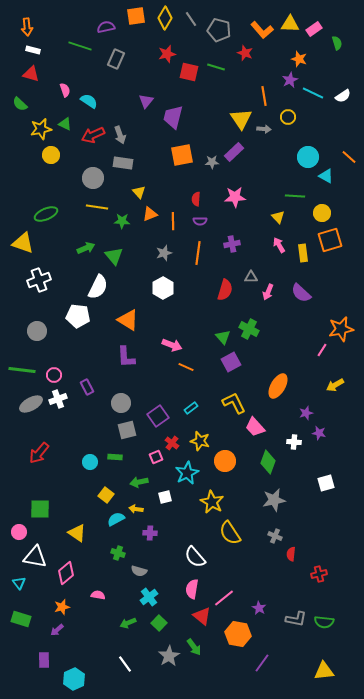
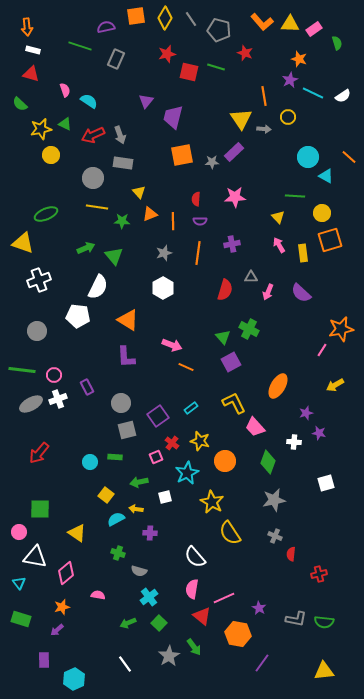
orange L-shape at (262, 30): moved 8 px up
pink line at (224, 598): rotated 15 degrees clockwise
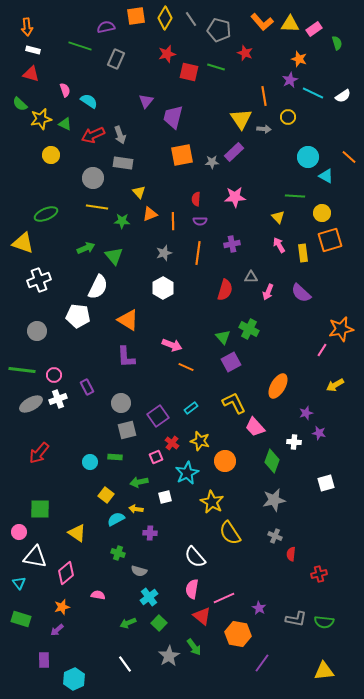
yellow star at (41, 129): moved 10 px up
green diamond at (268, 462): moved 4 px right, 1 px up
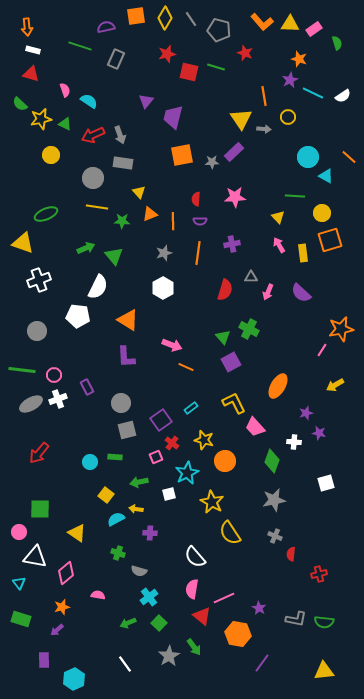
purple square at (158, 416): moved 3 px right, 4 px down
yellow star at (200, 441): moved 4 px right, 1 px up
white square at (165, 497): moved 4 px right, 3 px up
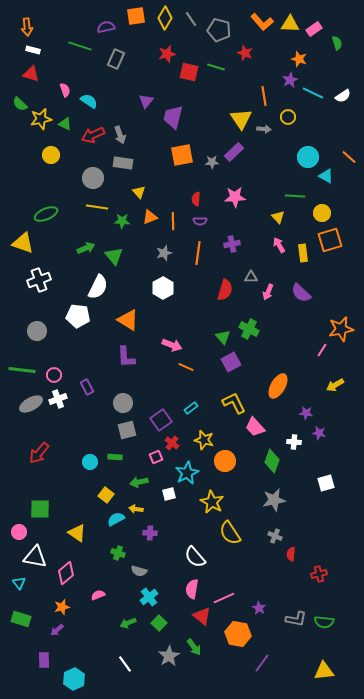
orange triangle at (150, 214): moved 3 px down
gray circle at (121, 403): moved 2 px right
purple star at (306, 413): rotated 24 degrees clockwise
pink semicircle at (98, 595): rotated 32 degrees counterclockwise
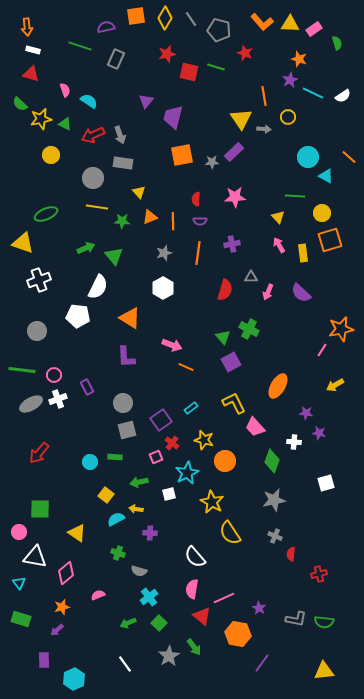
orange triangle at (128, 320): moved 2 px right, 2 px up
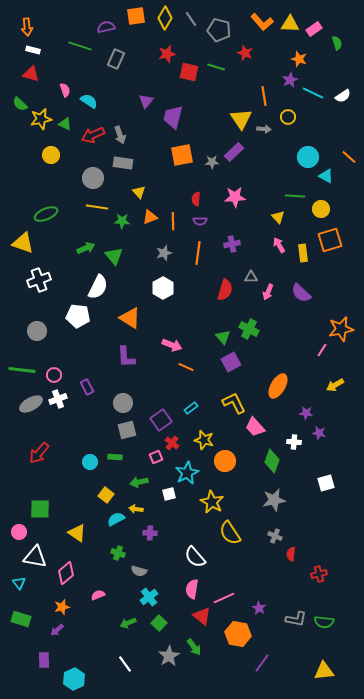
yellow circle at (322, 213): moved 1 px left, 4 px up
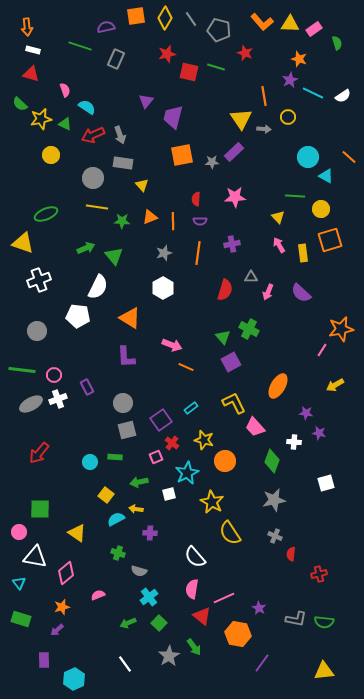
cyan semicircle at (89, 101): moved 2 px left, 6 px down
yellow triangle at (139, 192): moved 3 px right, 7 px up
